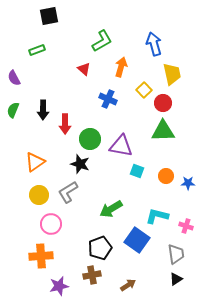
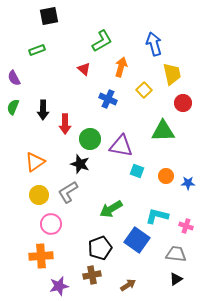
red circle: moved 20 px right
green semicircle: moved 3 px up
gray trapezoid: rotated 75 degrees counterclockwise
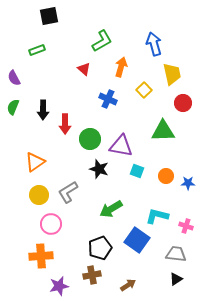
black star: moved 19 px right, 5 px down
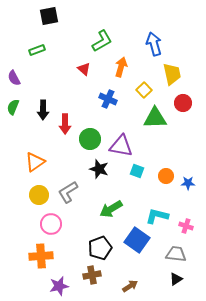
green triangle: moved 8 px left, 13 px up
brown arrow: moved 2 px right, 1 px down
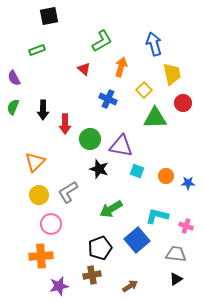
orange triangle: rotated 10 degrees counterclockwise
blue square: rotated 15 degrees clockwise
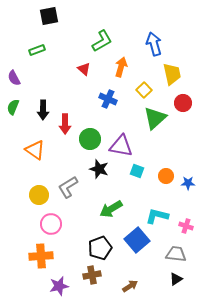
green triangle: rotated 40 degrees counterclockwise
orange triangle: moved 12 px up; rotated 40 degrees counterclockwise
gray L-shape: moved 5 px up
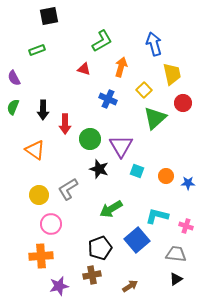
red triangle: rotated 24 degrees counterclockwise
purple triangle: rotated 50 degrees clockwise
gray L-shape: moved 2 px down
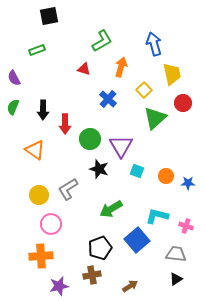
blue cross: rotated 18 degrees clockwise
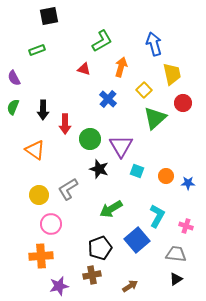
cyan L-shape: rotated 105 degrees clockwise
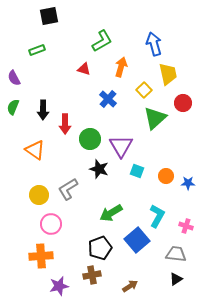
yellow trapezoid: moved 4 px left
green arrow: moved 4 px down
